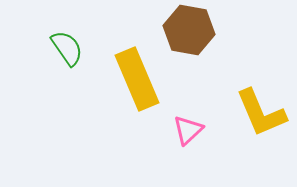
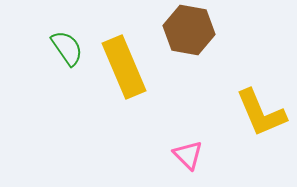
yellow rectangle: moved 13 px left, 12 px up
pink triangle: moved 25 px down; rotated 32 degrees counterclockwise
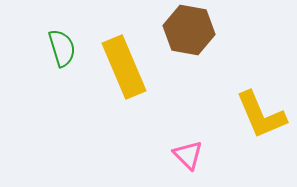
green semicircle: moved 5 px left; rotated 18 degrees clockwise
yellow L-shape: moved 2 px down
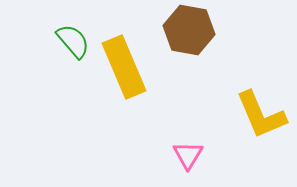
green semicircle: moved 11 px right, 7 px up; rotated 24 degrees counterclockwise
pink triangle: rotated 16 degrees clockwise
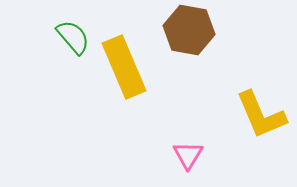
green semicircle: moved 4 px up
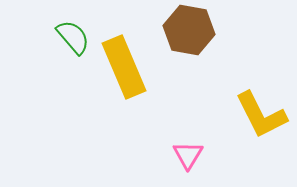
yellow L-shape: rotated 4 degrees counterclockwise
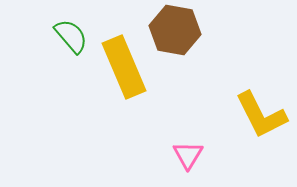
brown hexagon: moved 14 px left
green semicircle: moved 2 px left, 1 px up
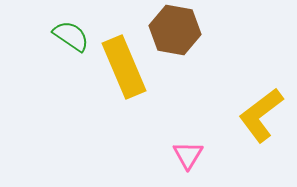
green semicircle: rotated 15 degrees counterclockwise
yellow L-shape: rotated 80 degrees clockwise
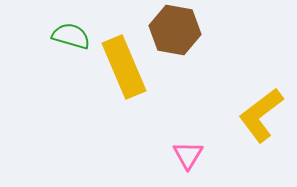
green semicircle: rotated 18 degrees counterclockwise
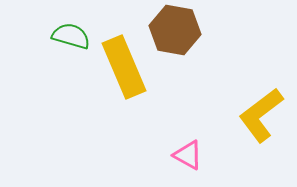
pink triangle: rotated 32 degrees counterclockwise
